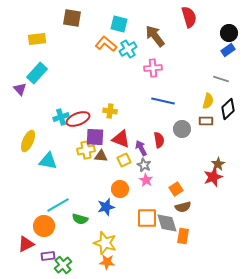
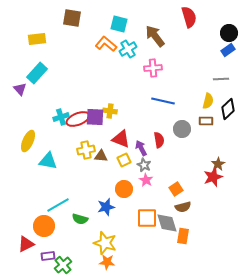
gray line at (221, 79): rotated 21 degrees counterclockwise
purple square at (95, 137): moved 20 px up
orange circle at (120, 189): moved 4 px right
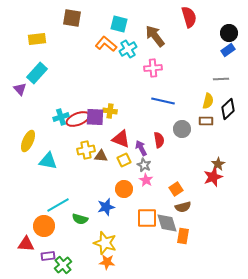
red triangle at (26, 244): rotated 30 degrees clockwise
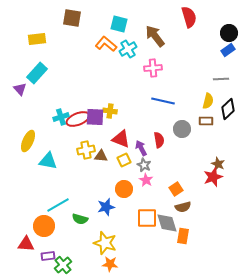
brown star at (218, 164): rotated 16 degrees counterclockwise
orange star at (107, 262): moved 3 px right, 2 px down
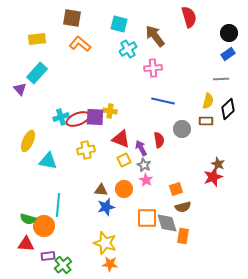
orange L-shape at (106, 44): moved 26 px left
blue rectangle at (228, 50): moved 4 px down
brown triangle at (101, 156): moved 34 px down
orange square at (176, 189): rotated 16 degrees clockwise
cyan line at (58, 205): rotated 55 degrees counterclockwise
green semicircle at (80, 219): moved 52 px left
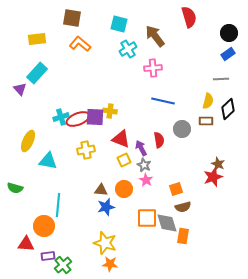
green semicircle at (28, 219): moved 13 px left, 31 px up
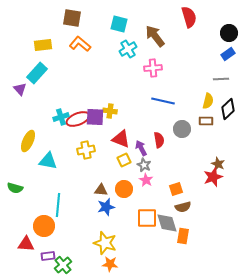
yellow rectangle at (37, 39): moved 6 px right, 6 px down
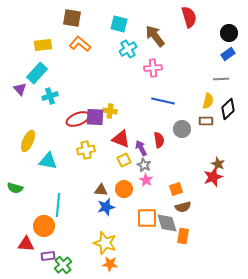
cyan cross at (61, 117): moved 11 px left, 21 px up
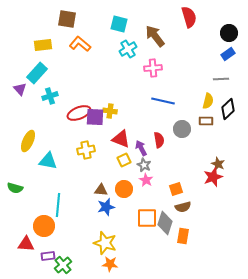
brown square at (72, 18): moved 5 px left, 1 px down
red ellipse at (78, 119): moved 1 px right, 6 px up
gray diamond at (167, 223): moved 2 px left; rotated 35 degrees clockwise
